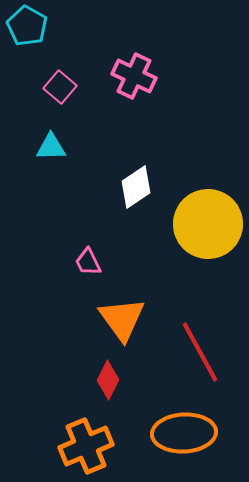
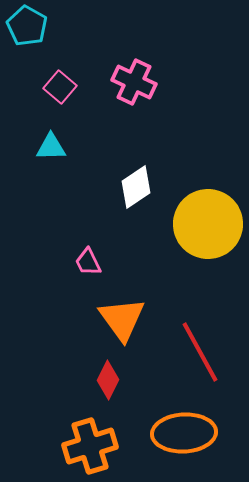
pink cross: moved 6 px down
orange cross: moved 4 px right; rotated 6 degrees clockwise
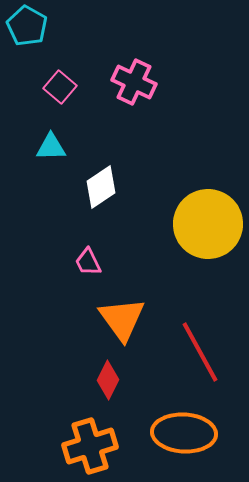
white diamond: moved 35 px left
orange ellipse: rotated 6 degrees clockwise
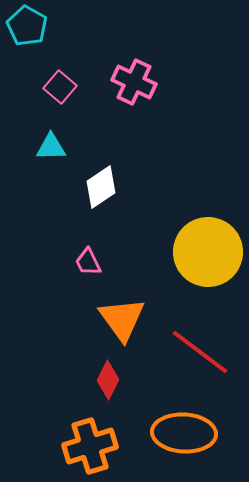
yellow circle: moved 28 px down
red line: rotated 24 degrees counterclockwise
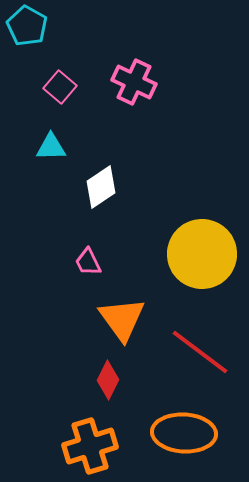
yellow circle: moved 6 px left, 2 px down
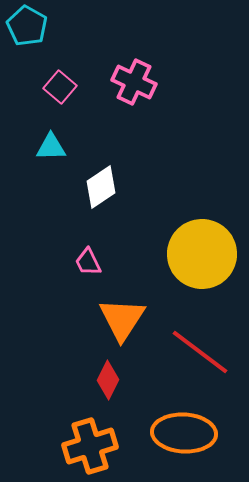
orange triangle: rotated 9 degrees clockwise
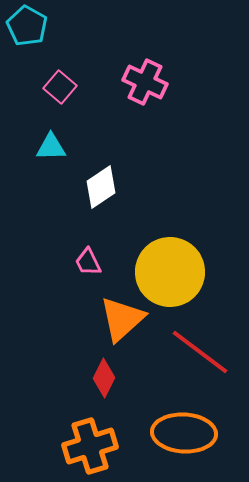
pink cross: moved 11 px right
yellow circle: moved 32 px left, 18 px down
orange triangle: rotated 15 degrees clockwise
red diamond: moved 4 px left, 2 px up
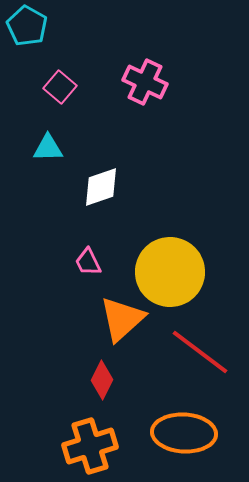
cyan triangle: moved 3 px left, 1 px down
white diamond: rotated 15 degrees clockwise
red diamond: moved 2 px left, 2 px down
